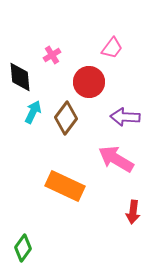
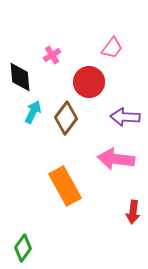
pink arrow: rotated 24 degrees counterclockwise
orange rectangle: rotated 36 degrees clockwise
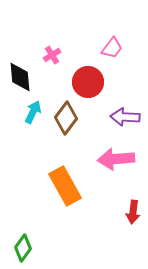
red circle: moved 1 px left
pink arrow: rotated 12 degrees counterclockwise
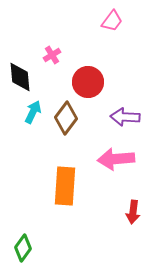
pink trapezoid: moved 27 px up
orange rectangle: rotated 33 degrees clockwise
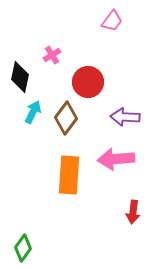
black diamond: rotated 16 degrees clockwise
orange rectangle: moved 4 px right, 11 px up
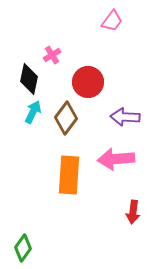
black diamond: moved 9 px right, 2 px down
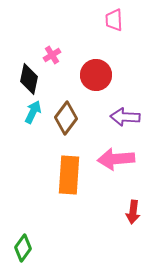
pink trapezoid: moved 2 px right, 1 px up; rotated 140 degrees clockwise
red circle: moved 8 px right, 7 px up
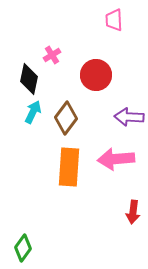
purple arrow: moved 4 px right
orange rectangle: moved 8 px up
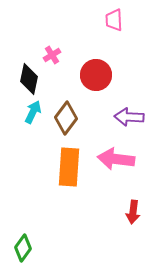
pink arrow: rotated 12 degrees clockwise
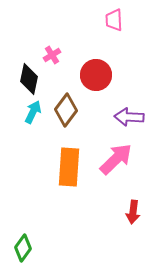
brown diamond: moved 8 px up
pink arrow: rotated 129 degrees clockwise
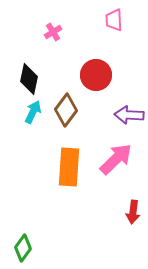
pink cross: moved 1 px right, 23 px up
purple arrow: moved 2 px up
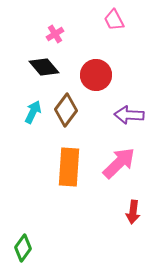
pink trapezoid: rotated 25 degrees counterclockwise
pink cross: moved 2 px right, 2 px down
black diamond: moved 15 px right, 12 px up; rotated 52 degrees counterclockwise
pink arrow: moved 3 px right, 4 px down
